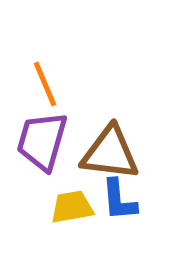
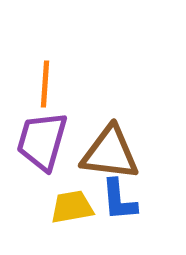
orange line: rotated 27 degrees clockwise
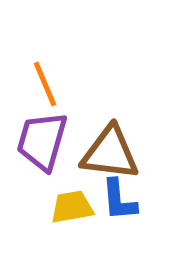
orange line: rotated 27 degrees counterclockwise
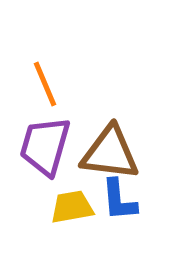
purple trapezoid: moved 3 px right, 5 px down
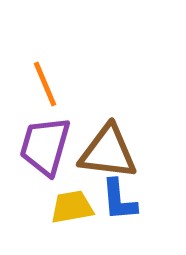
brown triangle: moved 2 px left, 1 px up
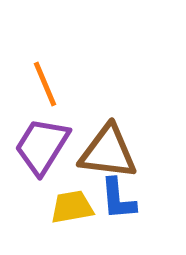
purple trapezoid: moved 3 px left; rotated 16 degrees clockwise
blue L-shape: moved 1 px left, 1 px up
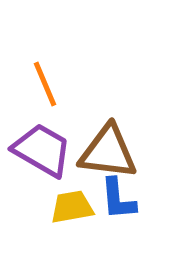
purple trapezoid: moved 4 px down; rotated 88 degrees clockwise
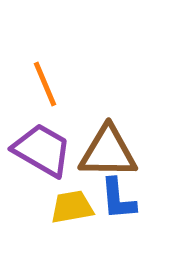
brown triangle: rotated 6 degrees counterclockwise
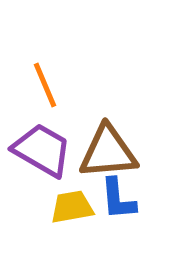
orange line: moved 1 px down
brown triangle: rotated 6 degrees counterclockwise
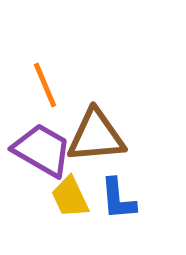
brown triangle: moved 12 px left, 16 px up
yellow trapezoid: moved 2 px left, 10 px up; rotated 105 degrees counterclockwise
